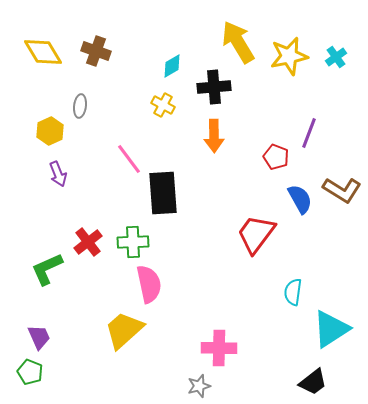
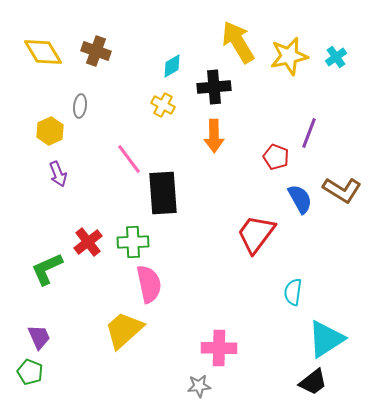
cyan triangle: moved 5 px left, 10 px down
gray star: rotated 10 degrees clockwise
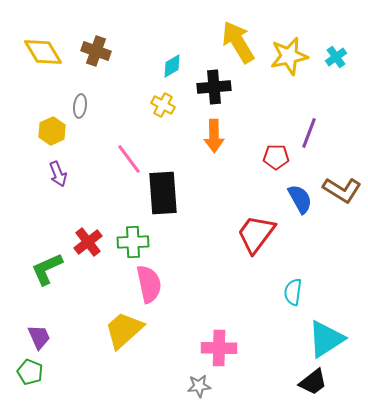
yellow hexagon: moved 2 px right
red pentagon: rotated 20 degrees counterclockwise
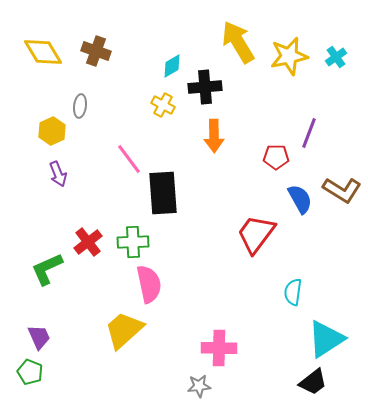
black cross: moved 9 px left
